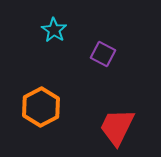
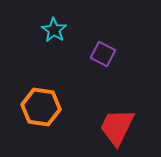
orange hexagon: rotated 24 degrees counterclockwise
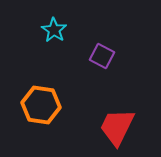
purple square: moved 1 px left, 2 px down
orange hexagon: moved 2 px up
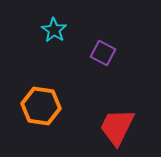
purple square: moved 1 px right, 3 px up
orange hexagon: moved 1 px down
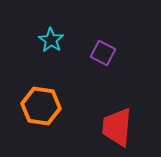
cyan star: moved 3 px left, 10 px down
red trapezoid: rotated 21 degrees counterclockwise
